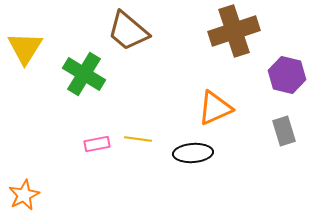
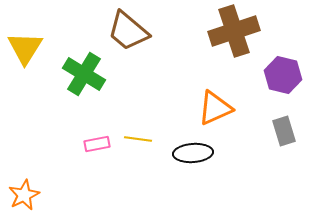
purple hexagon: moved 4 px left
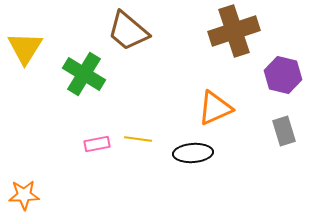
orange star: rotated 24 degrees clockwise
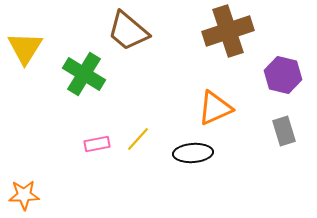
brown cross: moved 6 px left
yellow line: rotated 56 degrees counterclockwise
